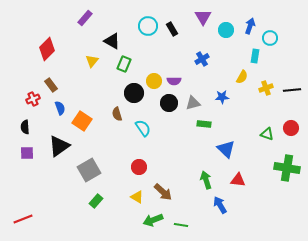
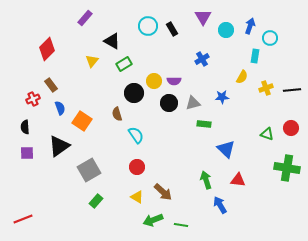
green rectangle at (124, 64): rotated 35 degrees clockwise
cyan semicircle at (143, 128): moved 7 px left, 7 px down
red circle at (139, 167): moved 2 px left
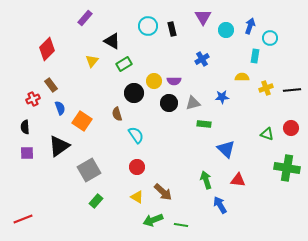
black rectangle at (172, 29): rotated 16 degrees clockwise
yellow semicircle at (242, 77): rotated 120 degrees counterclockwise
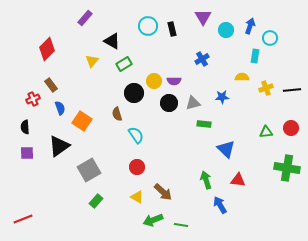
green triangle at (267, 134): moved 1 px left, 2 px up; rotated 24 degrees counterclockwise
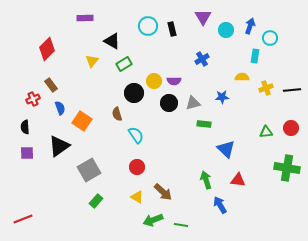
purple rectangle at (85, 18): rotated 49 degrees clockwise
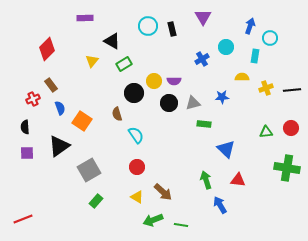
cyan circle at (226, 30): moved 17 px down
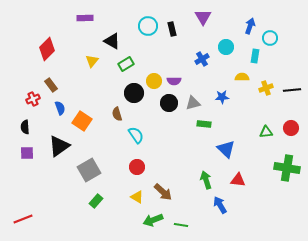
green rectangle at (124, 64): moved 2 px right
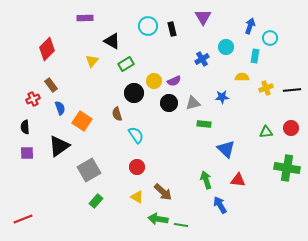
purple semicircle at (174, 81): rotated 24 degrees counterclockwise
green arrow at (153, 220): moved 5 px right, 1 px up; rotated 30 degrees clockwise
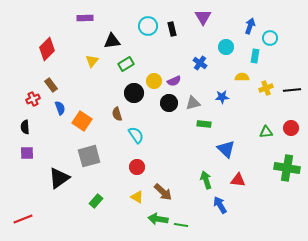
black triangle at (112, 41): rotated 36 degrees counterclockwise
blue cross at (202, 59): moved 2 px left, 4 px down; rotated 24 degrees counterclockwise
black triangle at (59, 146): moved 32 px down
gray square at (89, 170): moved 14 px up; rotated 15 degrees clockwise
